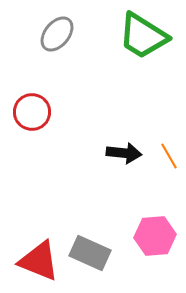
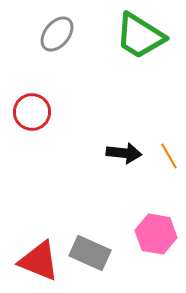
green trapezoid: moved 3 px left
pink hexagon: moved 1 px right, 2 px up; rotated 15 degrees clockwise
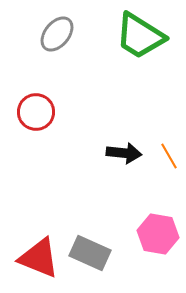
red circle: moved 4 px right
pink hexagon: moved 2 px right
red triangle: moved 3 px up
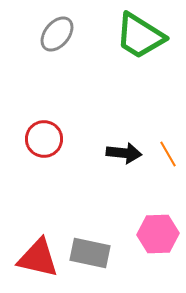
red circle: moved 8 px right, 27 px down
orange line: moved 1 px left, 2 px up
pink hexagon: rotated 12 degrees counterclockwise
gray rectangle: rotated 12 degrees counterclockwise
red triangle: moved 1 px left; rotated 9 degrees counterclockwise
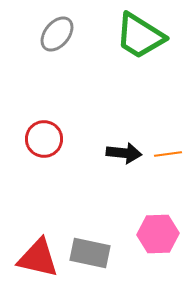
orange line: rotated 68 degrees counterclockwise
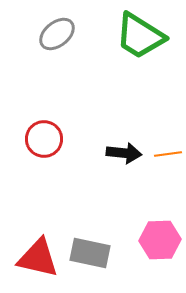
gray ellipse: rotated 12 degrees clockwise
pink hexagon: moved 2 px right, 6 px down
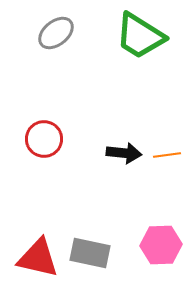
gray ellipse: moved 1 px left, 1 px up
orange line: moved 1 px left, 1 px down
pink hexagon: moved 1 px right, 5 px down
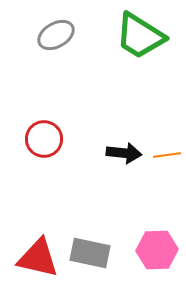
gray ellipse: moved 2 px down; rotated 9 degrees clockwise
pink hexagon: moved 4 px left, 5 px down
